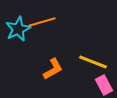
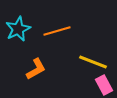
orange line: moved 15 px right, 9 px down
orange L-shape: moved 17 px left
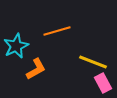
cyan star: moved 2 px left, 17 px down
pink rectangle: moved 1 px left, 2 px up
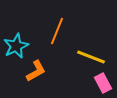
orange line: rotated 52 degrees counterclockwise
yellow line: moved 2 px left, 5 px up
orange L-shape: moved 2 px down
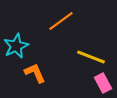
orange line: moved 4 px right, 10 px up; rotated 32 degrees clockwise
orange L-shape: moved 1 px left, 2 px down; rotated 85 degrees counterclockwise
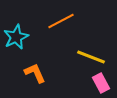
orange line: rotated 8 degrees clockwise
cyan star: moved 9 px up
pink rectangle: moved 2 px left
